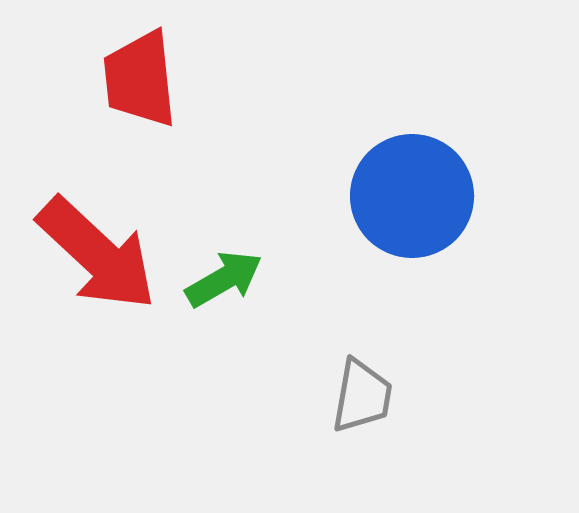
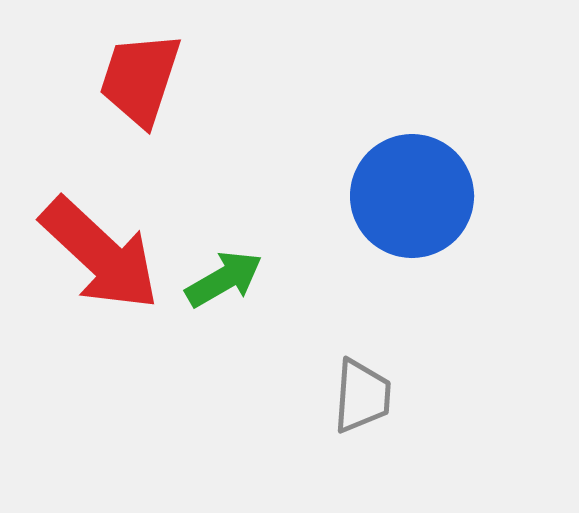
red trapezoid: rotated 24 degrees clockwise
red arrow: moved 3 px right
gray trapezoid: rotated 6 degrees counterclockwise
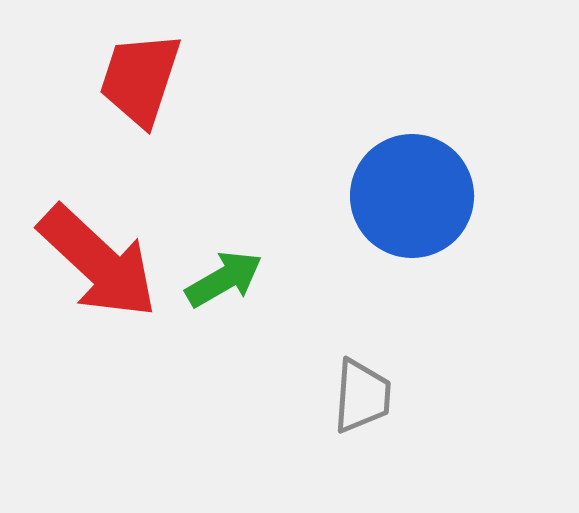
red arrow: moved 2 px left, 8 px down
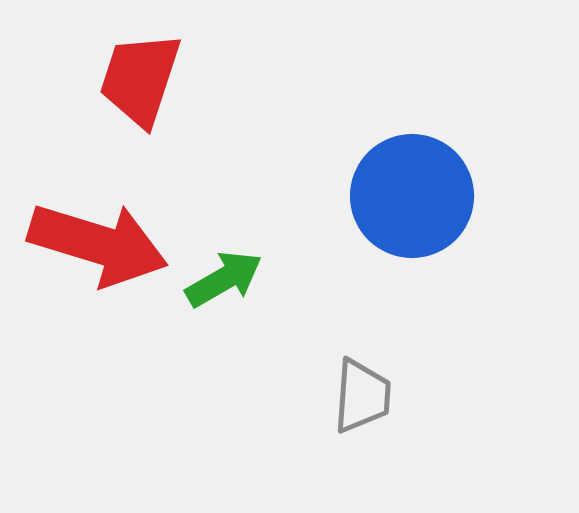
red arrow: moved 18 px up; rotated 26 degrees counterclockwise
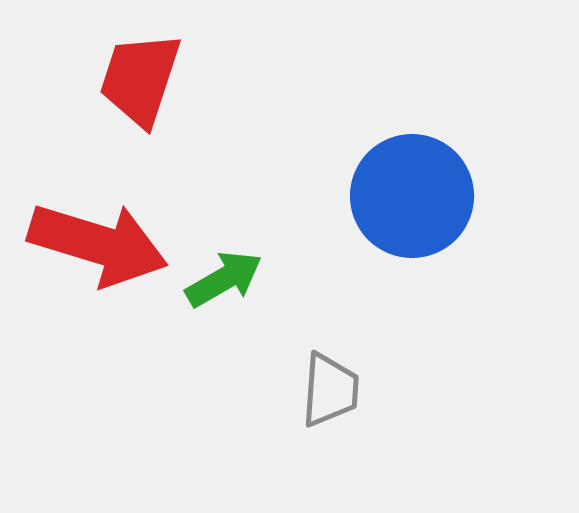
gray trapezoid: moved 32 px left, 6 px up
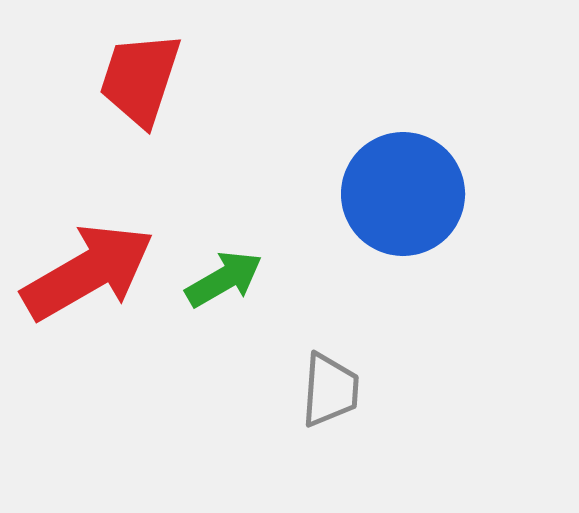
blue circle: moved 9 px left, 2 px up
red arrow: moved 10 px left, 28 px down; rotated 47 degrees counterclockwise
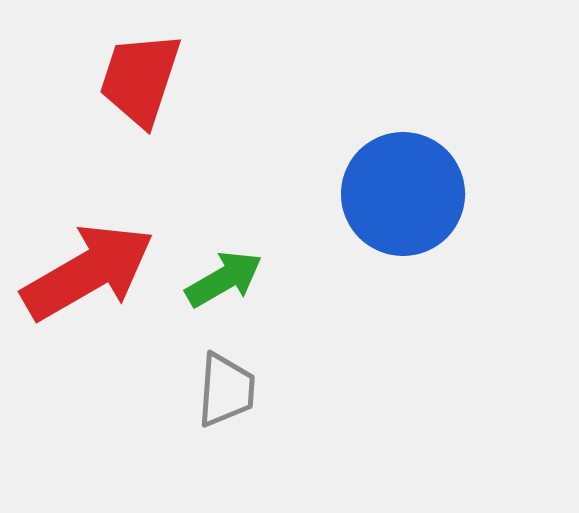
gray trapezoid: moved 104 px left
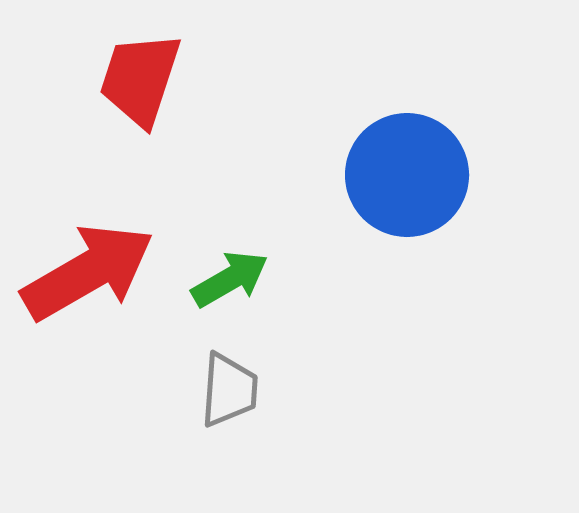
blue circle: moved 4 px right, 19 px up
green arrow: moved 6 px right
gray trapezoid: moved 3 px right
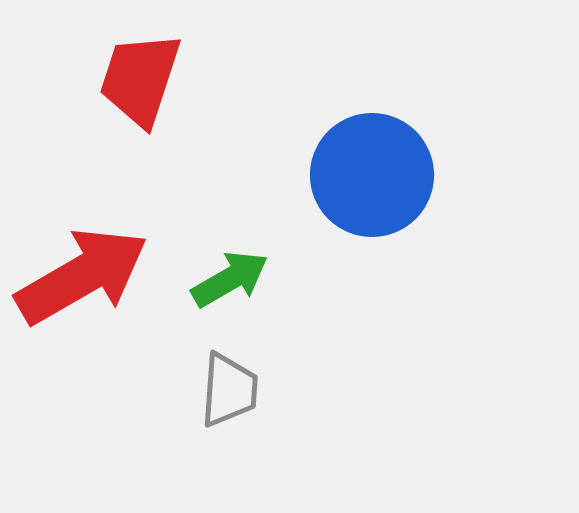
blue circle: moved 35 px left
red arrow: moved 6 px left, 4 px down
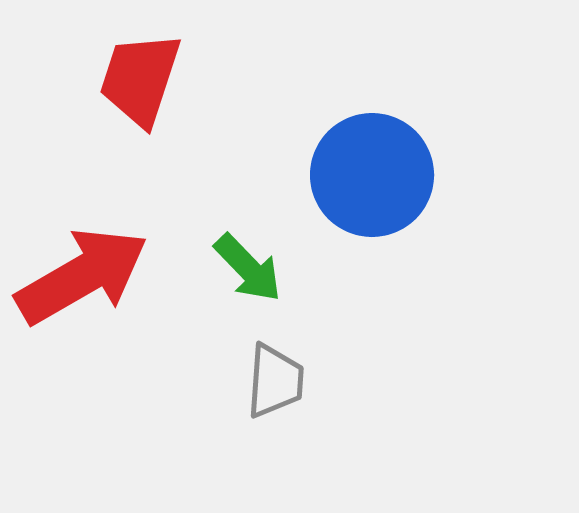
green arrow: moved 18 px right, 11 px up; rotated 76 degrees clockwise
gray trapezoid: moved 46 px right, 9 px up
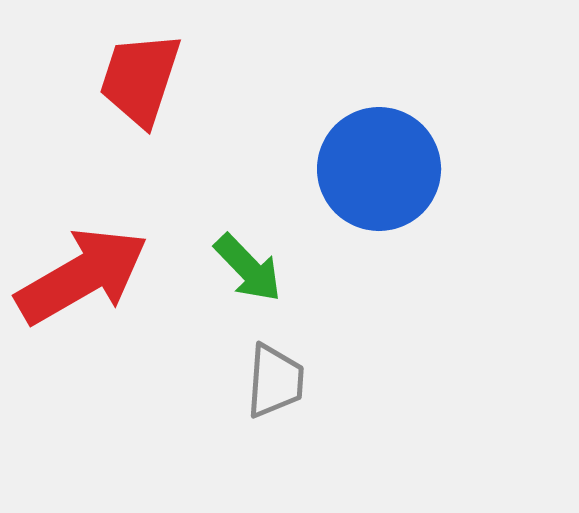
blue circle: moved 7 px right, 6 px up
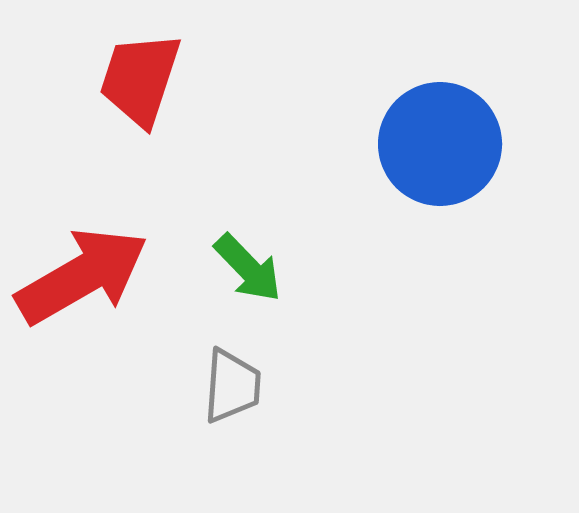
blue circle: moved 61 px right, 25 px up
gray trapezoid: moved 43 px left, 5 px down
